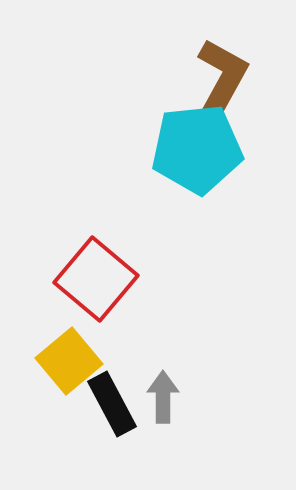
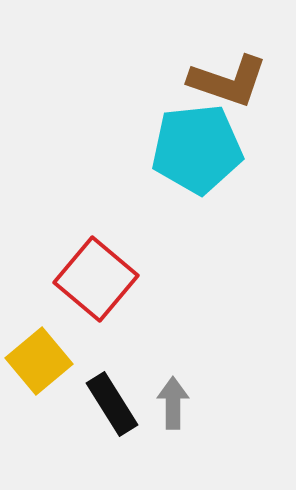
brown L-shape: moved 6 px right, 3 px down; rotated 80 degrees clockwise
yellow square: moved 30 px left
gray arrow: moved 10 px right, 6 px down
black rectangle: rotated 4 degrees counterclockwise
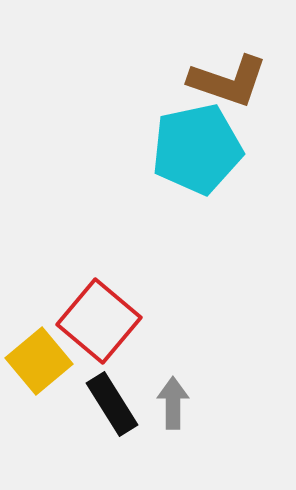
cyan pentagon: rotated 6 degrees counterclockwise
red square: moved 3 px right, 42 px down
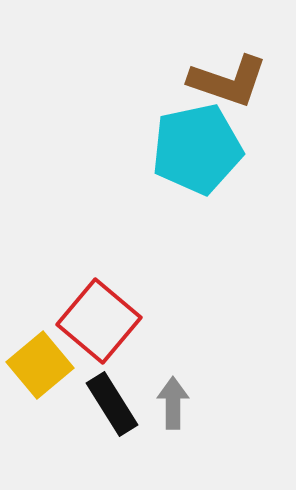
yellow square: moved 1 px right, 4 px down
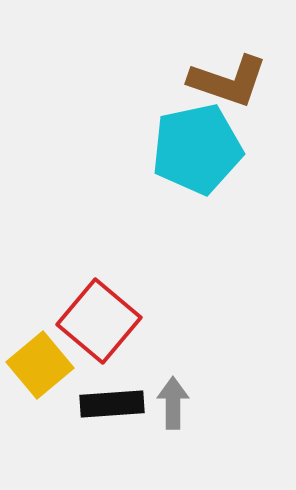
black rectangle: rotated 62 degrees counterclockwise
